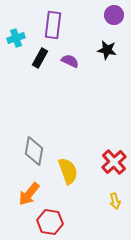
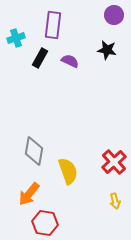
red hexagon: moved 5 px left, 1 px down
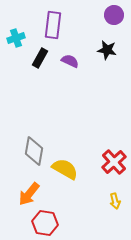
yellow semicircle: moved 3 px left, 2 px up; rotated 40 degrees counterclockwise
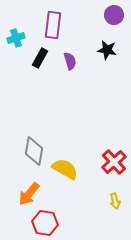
purple semicircle: rotated 48 degrees clockwise
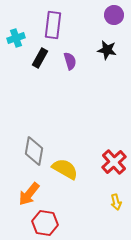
yellow arrow: moved 1 px right, 1 px down
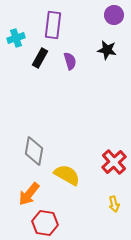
yellow semicircle: moved 2 px right, 6 px down
yellow arrow: moved 2 px left, 2 px down
